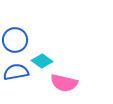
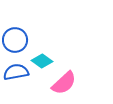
pink semicircle: rotated 56 degrees counterclockwise
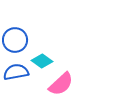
pink semicircle: moved 3 px left, 1 px down
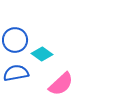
cyan diamond: moved 7 px up
blue semicircle: moved 1 px down
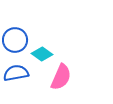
pink semicircle: moved 7 px up; rotated 24 degrees counterclockwise
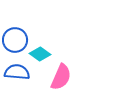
cyan diamond: moved 2 px left
blue semicircle: moved 1 px right, 1 px up; rotated 15 degrees clockwise
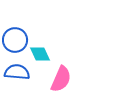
cyan diamond: rotated 30 degrees clockwise
pink semicircle: moved 2 px down
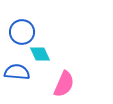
blue circle: moved 7 px right, 8 px up
pink semicircle: moved 3 px right, 5 px down
